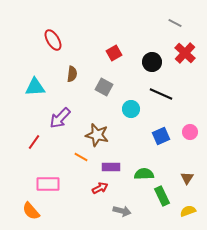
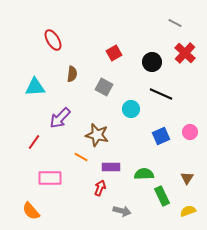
pink rectangle: moved 2 px right, 6 px up
red arrow: rotated 42 degrees counterclockwise
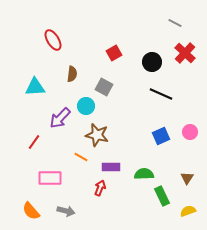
cyan circle: moved 45 px left, 3 px up
gray arrow: moved 56 px left
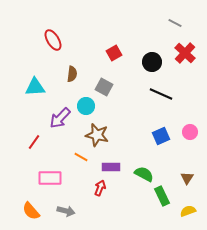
green semicircle: rotated 30 degrees clockwise
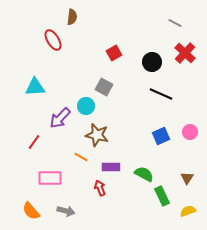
brown semicircle: moved 57 px up
red arrow: rotated 42 degrees counterclockwise
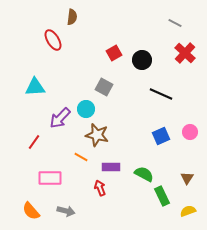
black circle: moved 10 px left, 2 px up
cyan circle: moved 3 px down
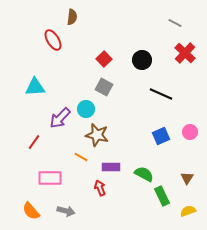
red square: moved 10 px left, 6 px down; rotated 14 degrees counterclockwise
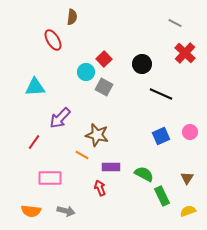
black circle: moved 4 px down
cyan circle: moved 37 px up
orange line: moved 1 px right, 2 px up
orange semicircle: rotated 42 degrees counterclockwise
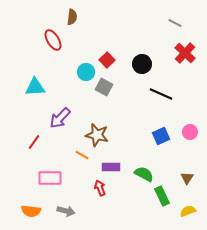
red square: moved 3 px right, 1 px down
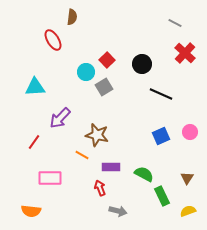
gray square: rotated 30 degrees clockwise
gray arrow: moved 52 px right
